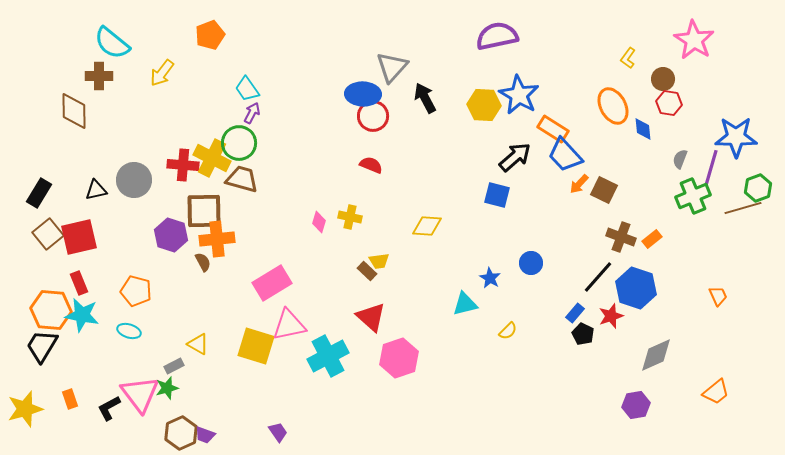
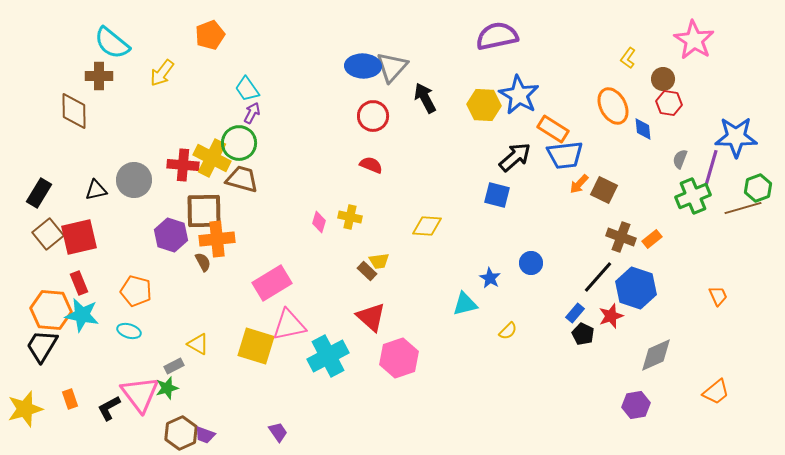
blue ellipse at (363, 94): moved 28 px up
blue trapezoid at (565, 155): rotated 54 degrees counterclockwise
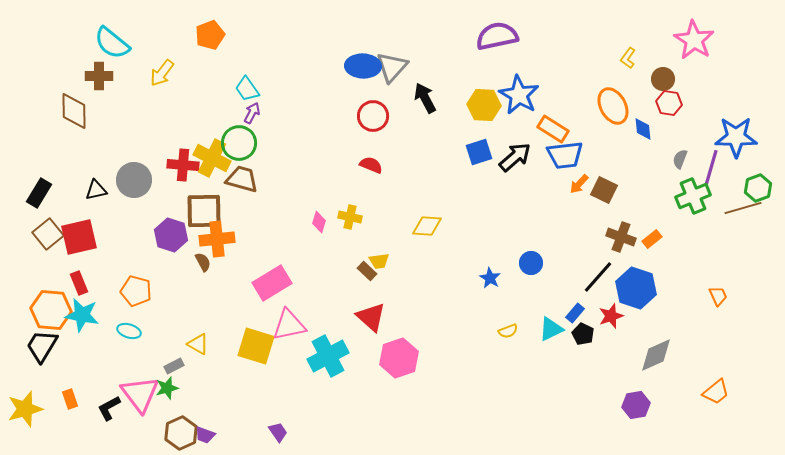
blue square at (497, 195): moved 18 px left, 43 px up; rotated 32 degrees counterclockwise
cyan triangle at (465, 304): moved 86 px right, 25 px down; rotated 12 degrees counterclockwise
yellow semicircle at (508, 331): rotated 24 degrees clockwise
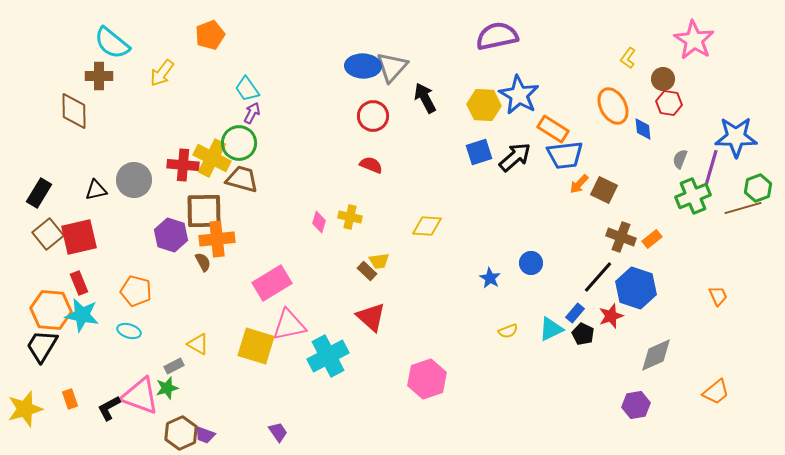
pink hexagon at (399, 358): moved 28 px right, 21 px down
pink triangle at (140, 394): moved 2 px down; rotated 33 degrees counterclockwise
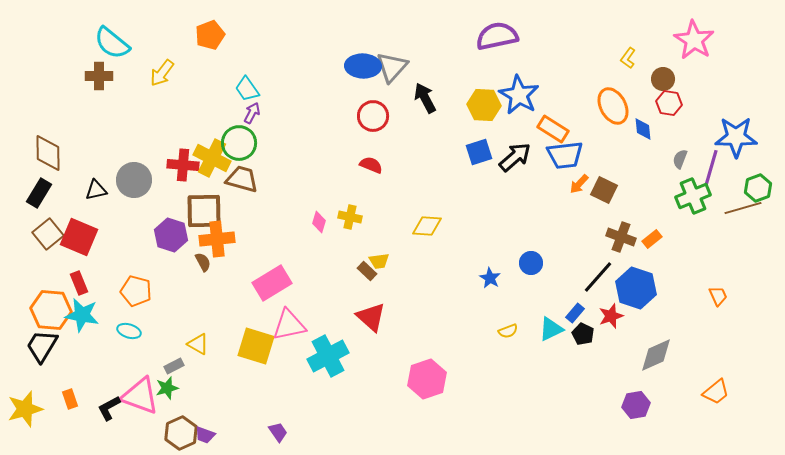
brown diamond at (74, 111): moved 26 px left, 42 px down
red square at (79, 237): rotated 36 degrees clockwise
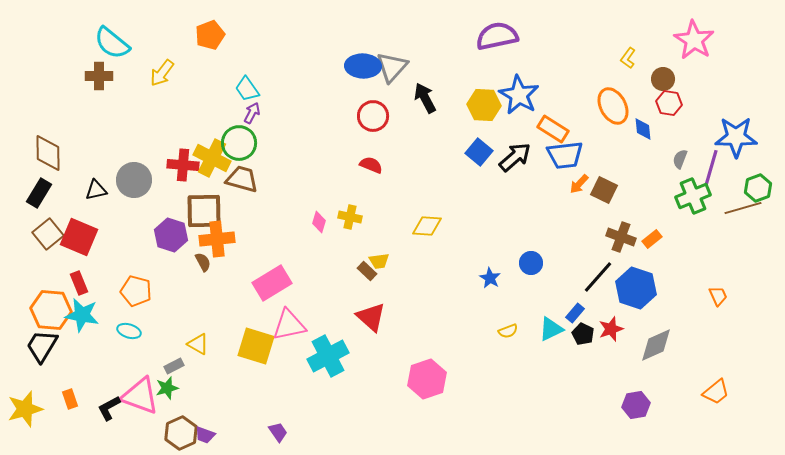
blue square at (479, 152): rotated 32 degrees counterclockwise
red star at (611, 316): moved 13 px down
gray diamond at (656, 355): moved 10 px up
